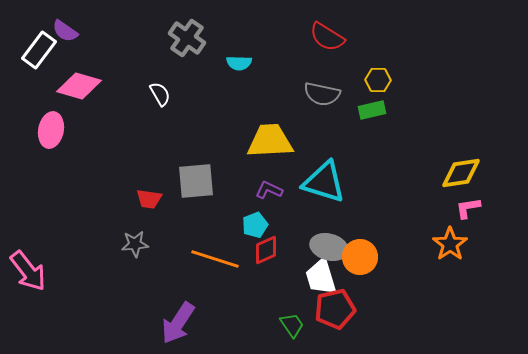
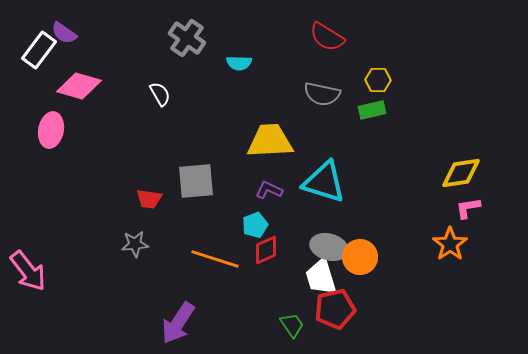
purple semicircle: moved 1 px left, 2 px down
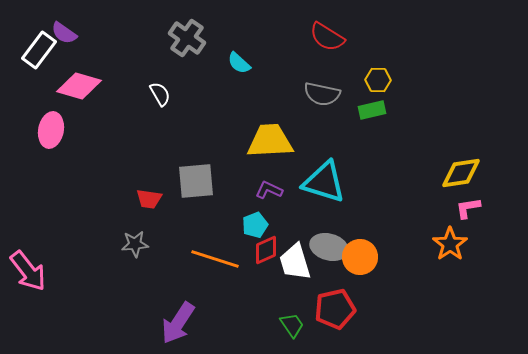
cyan semicircle: rotated 40 degrees clockwise
white trapezoid: moved 26 px left, 15 px up
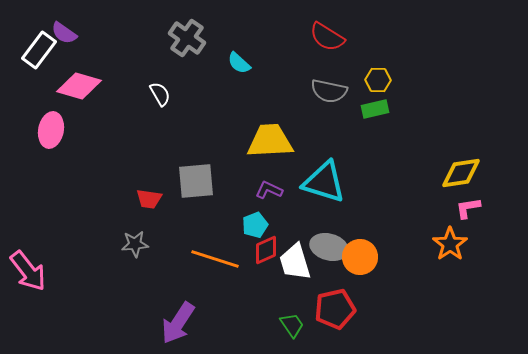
gray semicircle: moved 7 px right, 3 px up
green rectangle: moved 3 px right, 1 px up
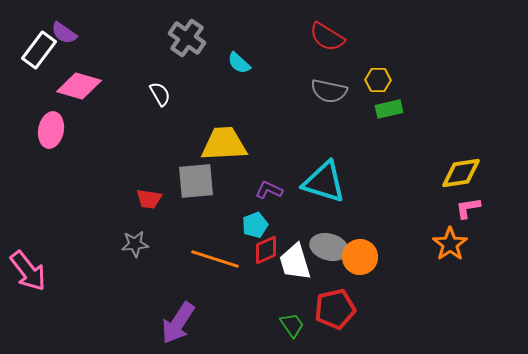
green rectangle: moved 14 px right
yellow trapezoid: moved 46 px left, 3 px down
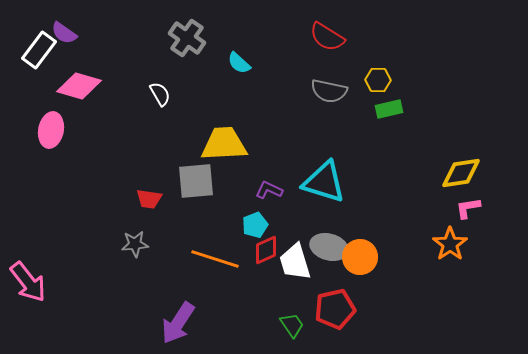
pink arrow: moved 11 px down
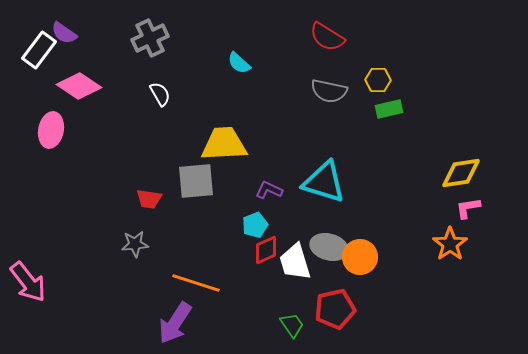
gray cross: moved 37 px left; rotated 30 degrees clockwise
pink diamond: rotated 18 degrees clockwise
orange line: moved 19 px left, 24 px down
purple arrow: moved 3 px left
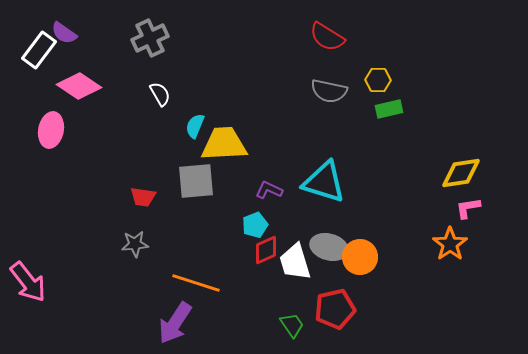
cyan semicircle: moved 44 px left, 63 px down; rotated 70 degrees clockwise
red trapezoid: moved 6 px left, 2 px up
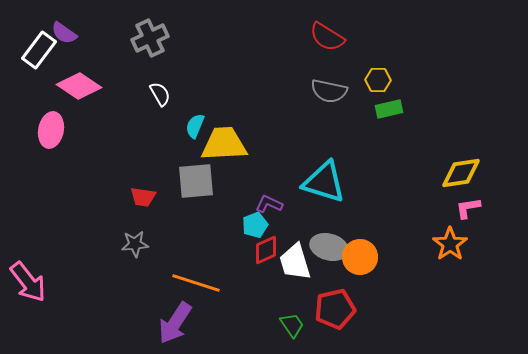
purple L-shape: moved 14 px down
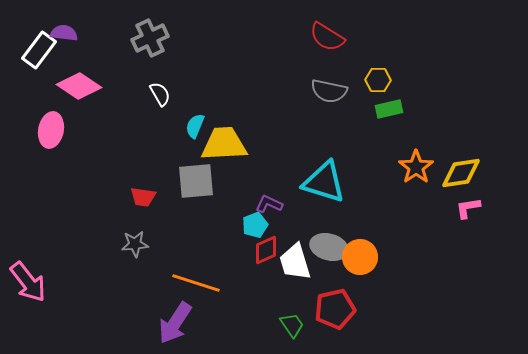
purple semicircle: rotated 152 degrees clockwise
orange star: moved 34 px left, 77 px up
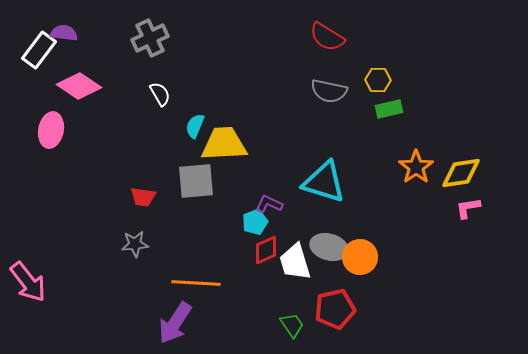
cyan pentagon: moved 3 px up
orange line: rotated 15 degrees counterclockwise
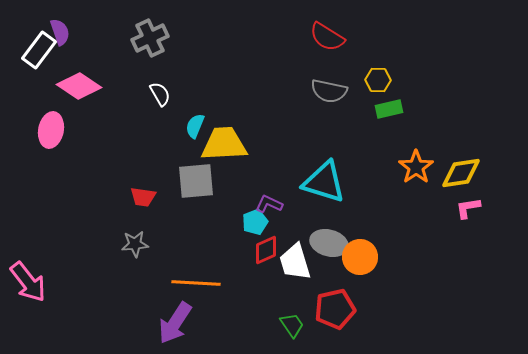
purple semicircle: moved 4 px left, 1 px up; rotated 64 degrees clockwise
gray ellipse: moved 4 px up
